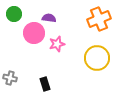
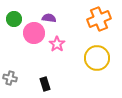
green circle: moved 5 px down
pink star: rotated 21 degrees counterclockwise
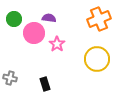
yellow circle: moved 1 px down
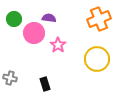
pink star: moved 1 px right, 1 px down
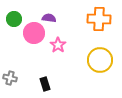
orange cross: rotated 25 degrees clockwise
yellow circle: moved 3 px right, 1 px down
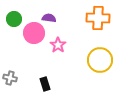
orange cross: moved 1 px left, 1 px up
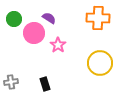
purple semicircle: rotated 24 degrees clockwise
yellow circle: moved 3 px down
gray cross: moved 1 px right, 4 px down; rotated 24 degrees counterclockwise
